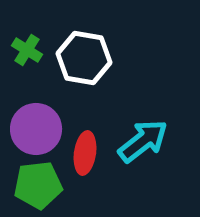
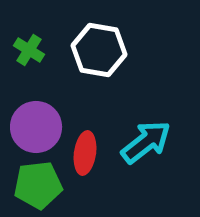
green cross: moved 2 px right
white hexagon: moved 15 px right, 8 px up
purple circle: moved 2 px up
cyan arrow: moved 3 px right, 1 px down
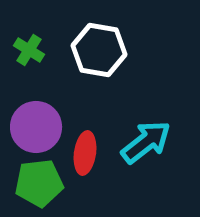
green pentagon: moved 1 px right, 2 px up
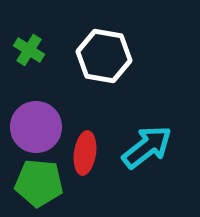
white hexagon: moved 5 px right, 6 px down
cyan arrow: moved 1 px right, 5 px down
green pentagon: rotated 12 degrees clockwise
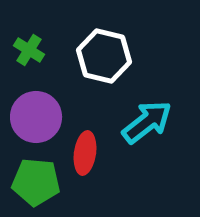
white hexagon: rotated 4 degrees clockwise
purple circle: moved 10 px up
cyan arrow: moved 25 px up
green pentagon: moved 3 px left, 1 px up
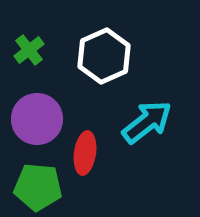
green cross: rotated 20 degrees clockwise
white hexagon: rotated 22 degrees clockwise
purple circle: moved 1 px right, 2 px down
green pentagon: moved 2 px right, 5 px down
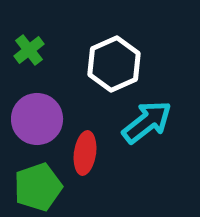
white hexagon: moved 10 px right, 8 px down
green pentagon: rotated 24 degrees counterclockwise
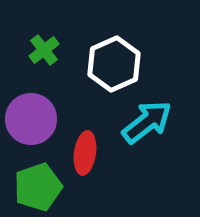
green cross: moved 15 px right
purple circle: moved 6 px left
